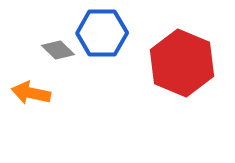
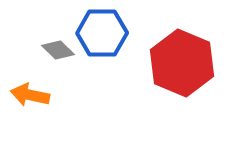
orange arrow: moved 1 px left, 2 px down
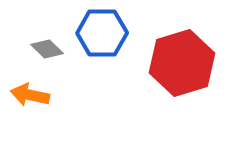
gray diamond: moved 11 px left, 1 px up
red hexagon: rotated 20 degrees clockwise
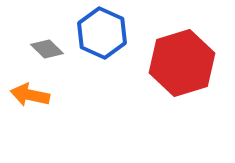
blue hexagon: rotated 24 degrees clockwise
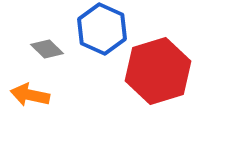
blue hexagon: moved 4 px up
red hexagon: moved 24 px left, 8 px down
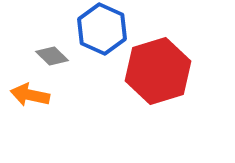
gray diamond: moved 5 px right, 7 px down
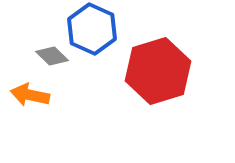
blue hexagon: moved 10 px left
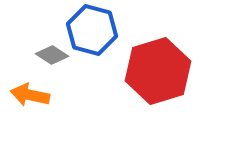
blue hexagon: moved 1 px down; rotated 9 degrees counterclockwise
gray diamond: moved 1 px up; rotated 12 degrees counterclockwise
